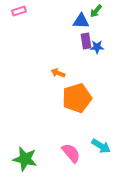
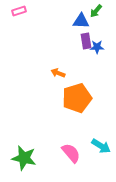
green star: moved 1 px left, 1 px up
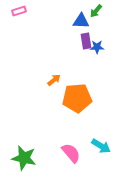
orange arrow: moved 4 px left, 7 px down; rotated 120 degrees clockwise
orange pentagon: rotated 12 degrees clockwise
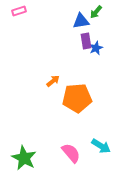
green arrow: moved 1 px down
blue triangle: rotated 12 degrees counterclockwise
blue star: moved 1 px left, 1 px down; rotated 24 degrees counterclockwise
orange arrow: moved 1 px left, 1 px down
green star: rotated 15 degrees clockwise
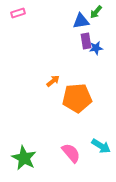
pink rectangle: moved 1 px left, 2 px down
blue star: rotated 16 degrees clockwise
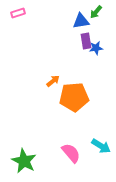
orange pentagon: moved 3 px left, 1 px up
green star: moved 3 px down
